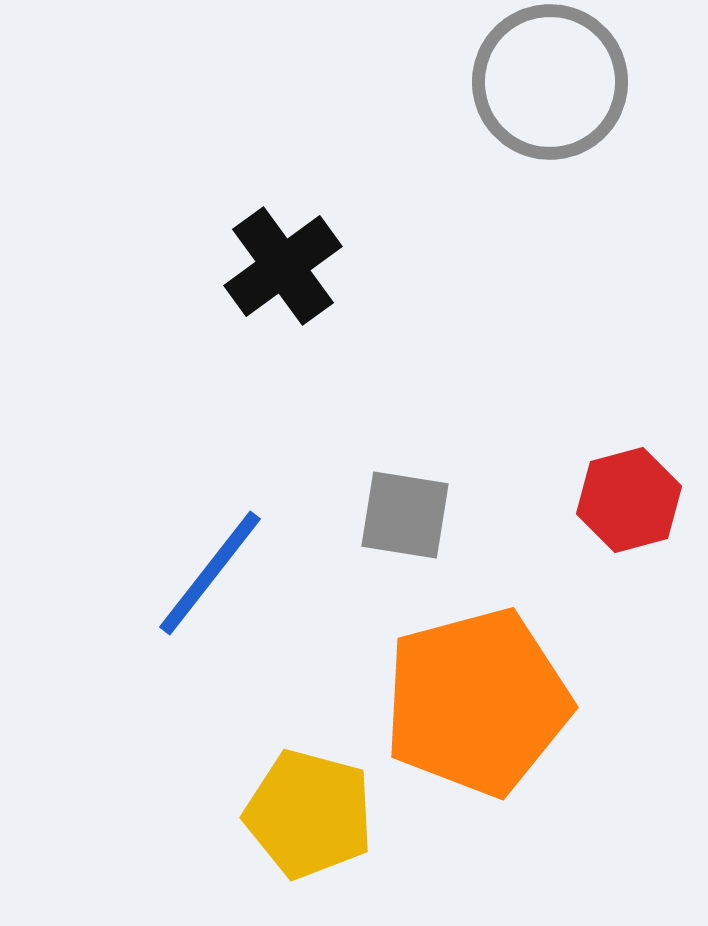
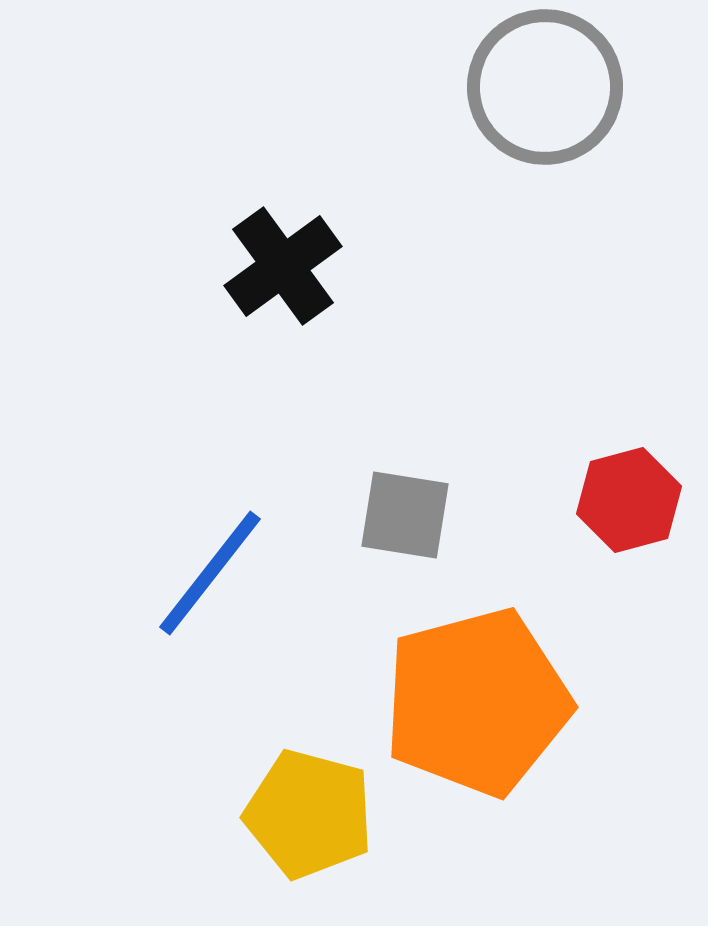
gray circle: moved 5 px left, 5 px down
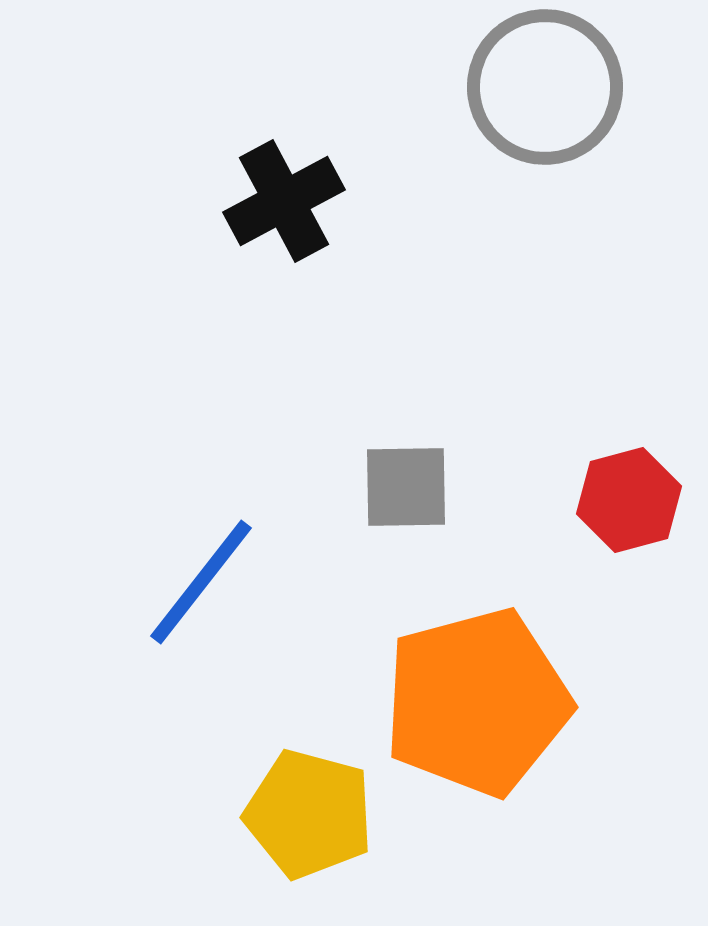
black cross: moved 1 px right, 65 px up; rotated 8 degrees clockwise
gray square: moved 1 px right, 28 px up; rotated 10 degrees counterclockwise
blue line: moved 9 px left, 9 px down
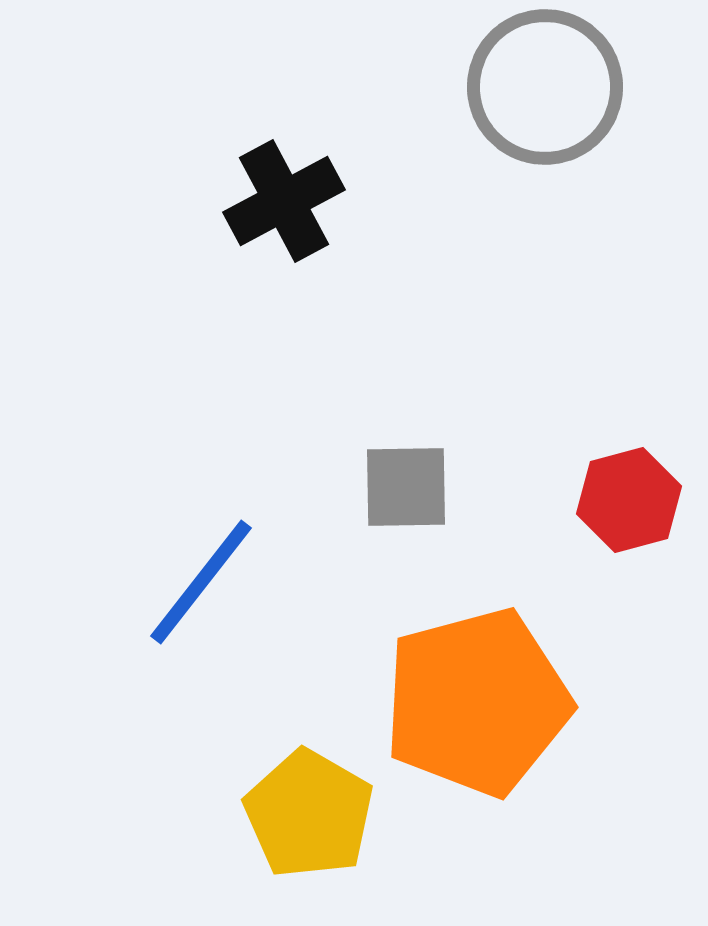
yellow pentagon: rotated 15 degrees clockwise
